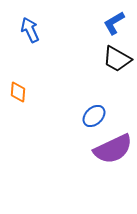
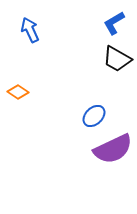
orange diamond: rotated 60 degrees counterclockwise
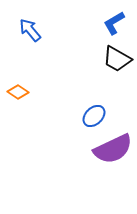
blue arrow: rotated 15 degrees counterclockwise
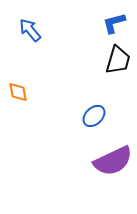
blue L-shape: rotated 15 degrees clockwise
black trapezoid: moved 1 px right, 1 px down; rotated 104 degrees counterclockwise
orange diamond: rotated 45 degrees clockwise
purple semicircle: moved 12 px down
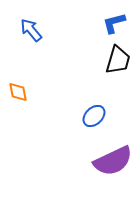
blue arrow: moved 1 px right
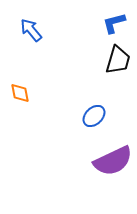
orange diamond: moved 2 px right, 1 px down
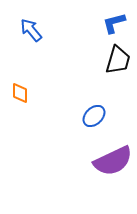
orange diamond: rotated 10 degrees clockwise
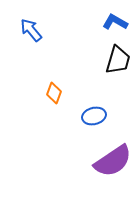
blue L-shape: moved 1 px right, 1 px up; rotated 45 degrees clockwise
orange diamond: moved 34 px right; rotated 20 degrees clockwise
blue ellipse: rotated 30 degrees clockwise
purple semicircle: rotated 9 degrees counterclockwise
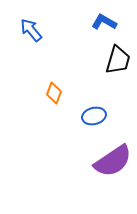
blue L-shape: moved 11 px left
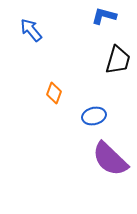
blue L-shape: moved 6 px up; rotated 15 degrees counterclockwise
purple semicircle: moved 3 px left, 2 px up; rotated 78 degrees clockwise
